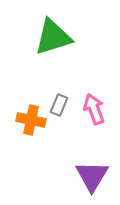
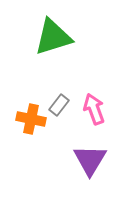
gray rectangle: rotated 15 degrees clockwise
orange cross: moved 1 px up
purple triangle: moved 2 px left, 16 px up
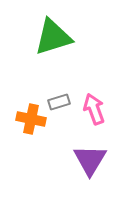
gray rectangle: moved 3 px up; rotated 35 degrees clockwise
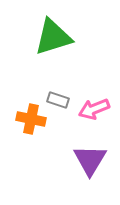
gray rectangle: moved 1 px left, 2 px up; rotated 35 degrees clockwise
pink arrow: rotated 92 degrees counterclockwise
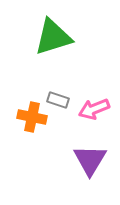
orange cross: moved 1 px right, 2 px up
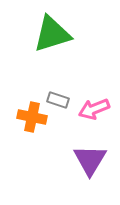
green triangle: moved 1 px left, 3 px up
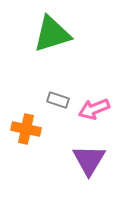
orange cross: moved 6 px left, 12 px down
purple triangle: moved 1 px left
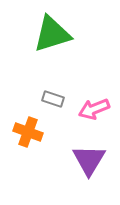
gray rectangle: moved 5 px left, 1 px up
orange cross: moved 2 px right, 3 px down; rotated 8 degrees clockwise
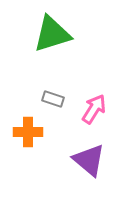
pink arrow: rotated 144 degrees clockwise
orange cross: rotated 20 degrees counterclockwise
purple triangle: rotated 21 degrees counterclockwise
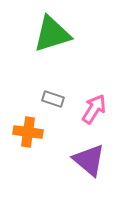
orange cross: rotated 8 degrees clockwise
